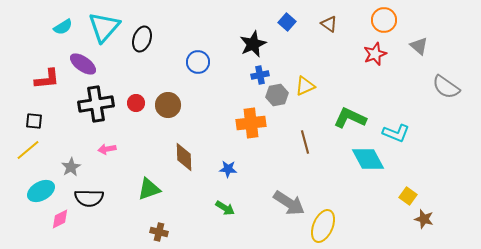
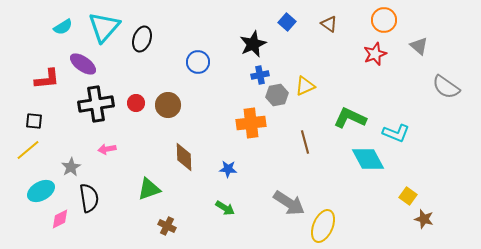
black semicircle: rotated 100 degrees counterclockwise
brown cross: moved 8 px right, 6 px up; rotated 12 degrees clockwise
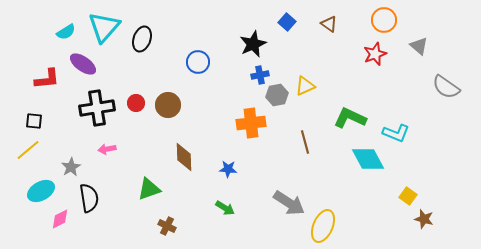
cyan semicircle: moved 3 px right, 5 px down
black cross: moved 1 px right, 4 px down
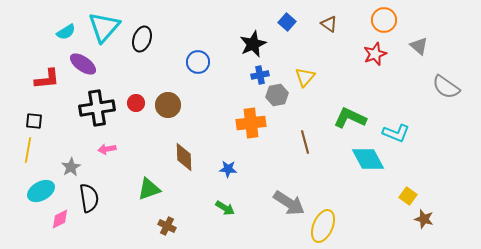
yellow triangle: moved 9 px up; rotated 25 degrees counterclockwise
yellow line: rotated 40 degrees counterclockwise
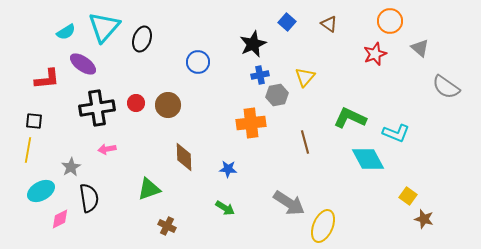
orange circle: moved 6 px right, 1 px down
gray triangle: moved 1 px right, 2 px down
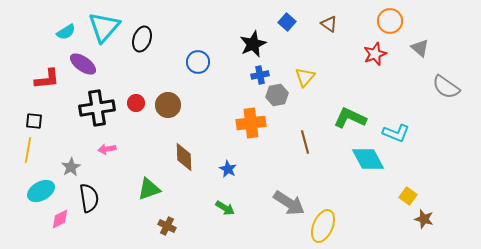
blue star: rotated 24 degrees clockwise
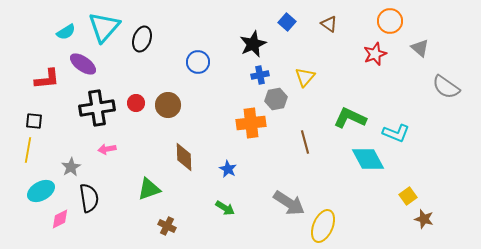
gray hexagon: moved 1 px left, 4 px down
yellow square: rotated 18 degrees clockwise
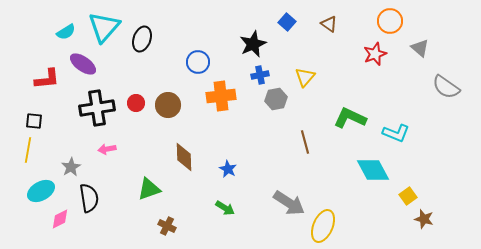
orange cross: moved 30 px left, 27 px up
cyan diamond: moved 5 px right, 11 px down
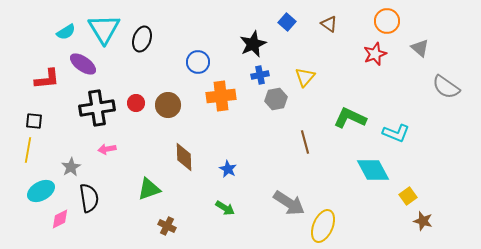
orange circle: moved 3 px left
cyan triangle: moved 2 px down; rotated 12 degrees counterclockwise
brown star: moved 1 px left, 2 px down
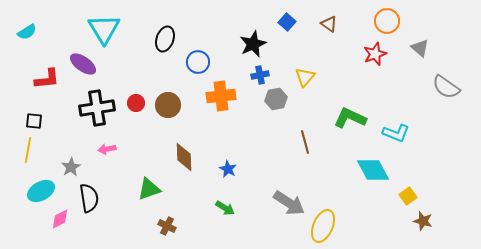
cyan semicircle: moved 39 px left
black ellipse: moved 23 px right
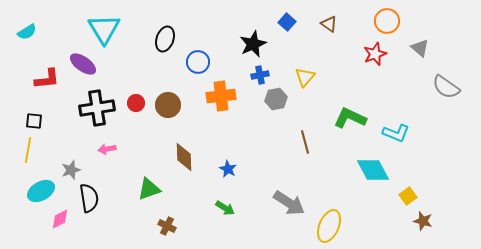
gray star: moved 3 px down; rotated 12 degrees clockwise
yellow ellipse: moved 6 px right
